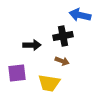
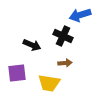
blue arrow: rotated 30 degrees counterclockwise
black cross: rotated 36 degrees clockwise
black arrow: rotated 24 degrees clockwise
brown arrow: moved 3 px right, 2 px down; rotated 24 degrees counterclockwise
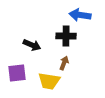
blue arrow: rotated 25 degrees clockwise
black cross: moved 3 px right; rotated 24 degrees counterclockwise
brown arrow: moved 1 px left; rotated 64 degrees counterclockwise
yellow trapezoid: moved 2 px up
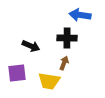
black cross: moved 1 px right, 2 px down
black arrow: moved 1 px left, 1 px down
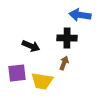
yellow trapezoid: moved 7 px left
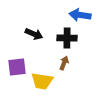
black arrow: moved 3 px right, 12 px up
purple square: moved 6 px up
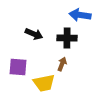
brown arrow: moved 2 px left, 1 px down
purple square: moved 1 px right; rotated 12 degrees clockwise
yellow trapezoid: moved 2 px right, 2 px down; rotated 20 degrees counterclockwise
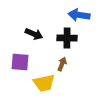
blue arrow: moved 1 px left
purple square: moved 2 px right, 5 px up
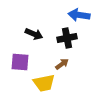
black cross: rotated 12 degrees counterclockwise
brown arrow: rotated 32 degrees clockwise
